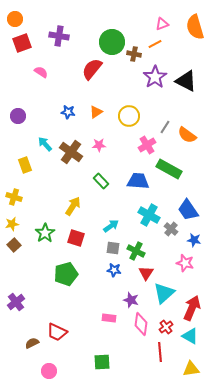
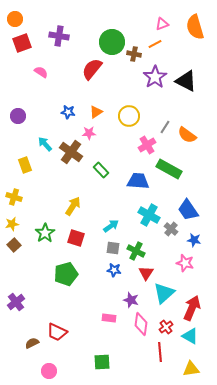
pink star at (99, 145): moved 10 px left, 12 px up
green rectangle at (101, 181): moved 11 px up
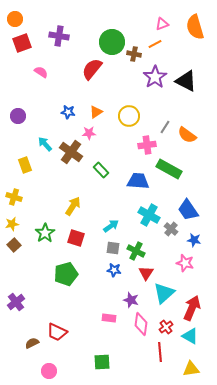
pink cross at (147, 145): rotated 24 degrees clockwise
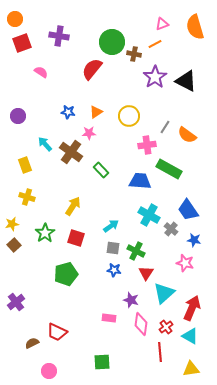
blue trapezoid at (138, 181): moved 2 px right
yellow cross at (14, 197): moved 13 px right
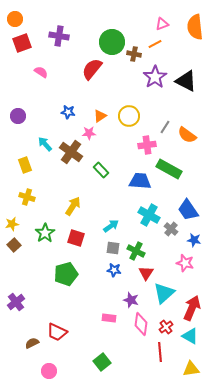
orange semicircle at (195, 27): rotated 10 degrees clockwise
orange triangle at (96, 112): moved 4 px right, 4 px down
green square at (102, 362): rotated 36 degrees counterclockwise
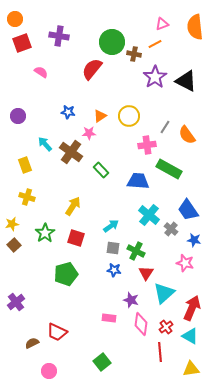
orange semicircle at (187, 135): rotated 18 degrees clockwise
blue trapezoid at (140, 181): moved 2 px left
cyan cross at (149, 215): rotated 10 degrees clockwise
